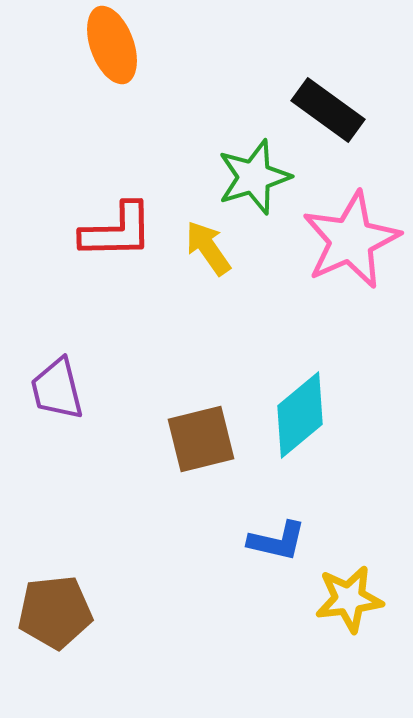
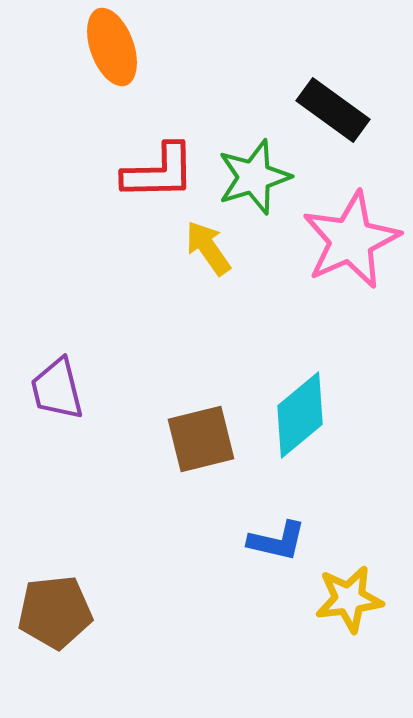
orange ellipse: moved 2 px down
black rectangle: moved 5 px right
red L-shape: moved 42 px right, 59 px up
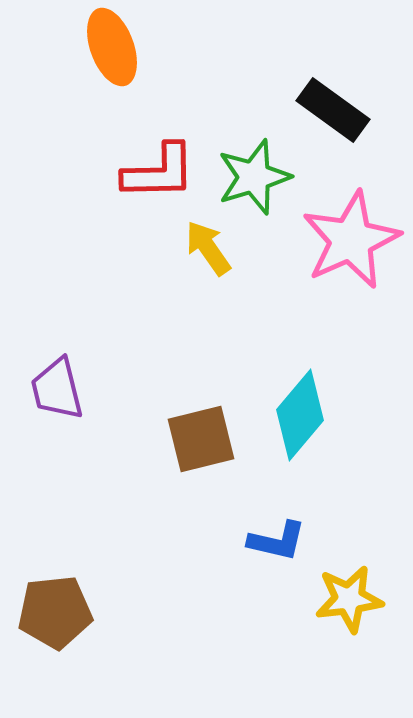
cyan diamond: rotated 10 degrees counterclockwise
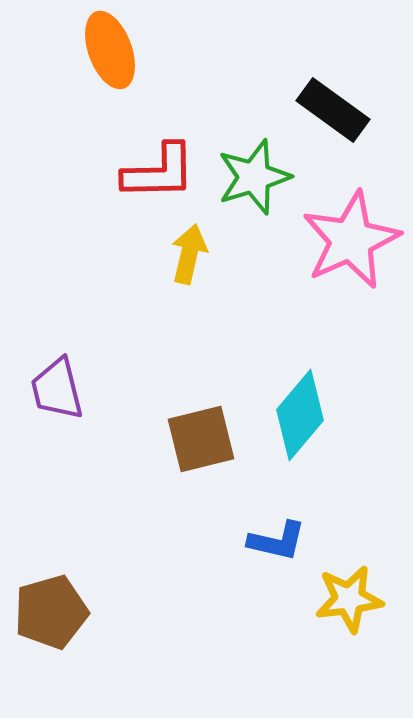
orange ellipse: moved 2 px left, 3 px down
yellow arrow: moved 19 px left, 6 px down; rotated 48 degrees clockwise
brown pentagon: moved 4 px left; rotated 10 degrees counterclockwise
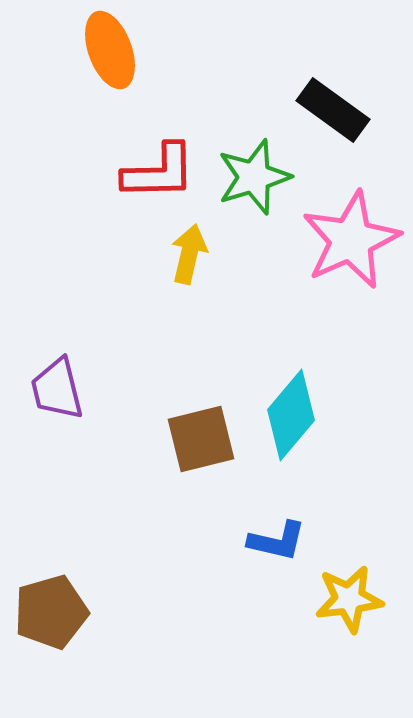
cyan diamond: moved 9 px left
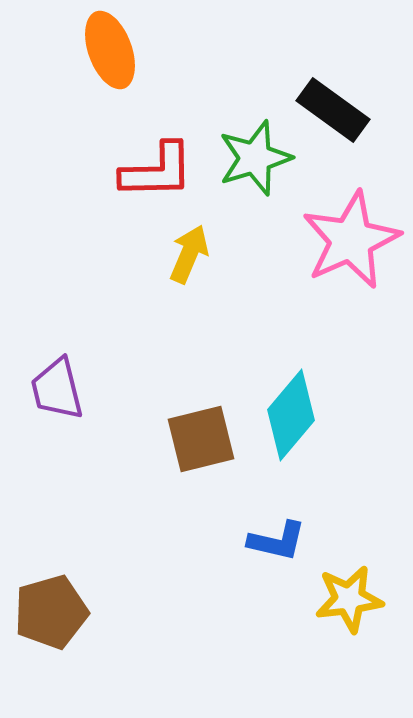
red L-shape: moved 2 px left, 1 px up
green star: moved 1 px right, 19 px up
yellow arrow: rotated 10 degrees clockwise
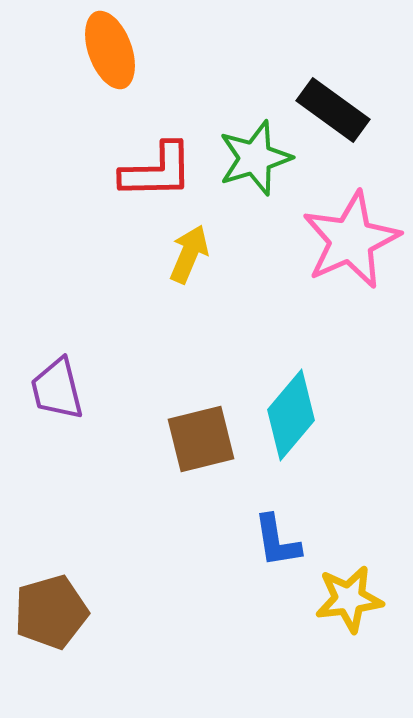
blue L-shape: rotated 68 degrees clockwise
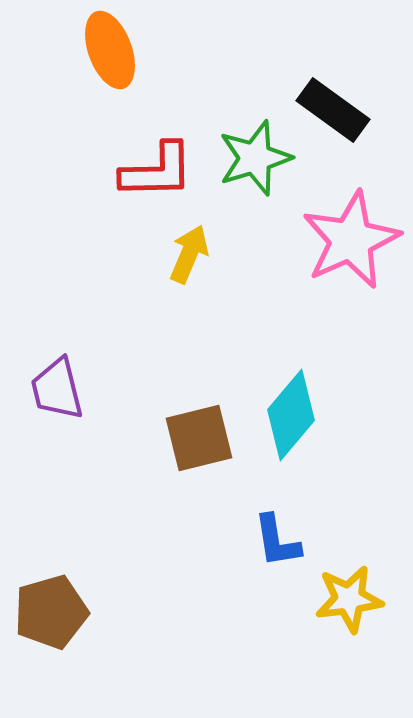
brown square: moved 2 px left, 1 px up
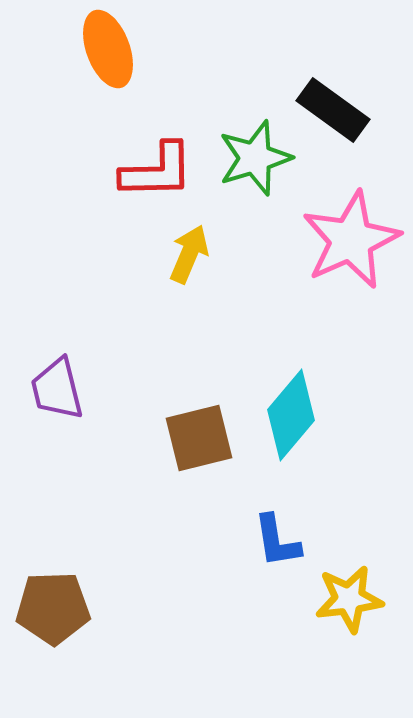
orange ellipse: moved 2 px left, 1 px up
brown pentagon: moved 2 px right, 4 px up; rotated 14 degrees clockwise
